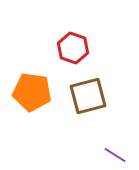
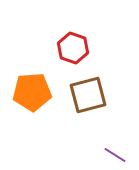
orange pentagon: rotated 12 degrees counterclockwise
brown square: moved 1 px up
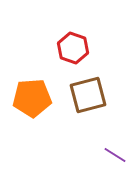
orange pentagon: moved 6 px down
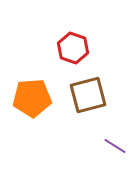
purple line: moved 9 px up
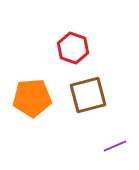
purple line: rotated 55 degrees counterclockwise
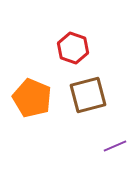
orange pentagon: rotated 27 degrees clockwise
